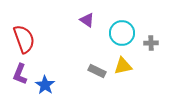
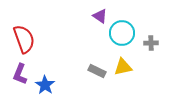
purple triangle: moved 13 px right, 4 px up
yellow triangle: moved 1 px down
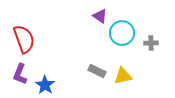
yellow triangle: moved 9 px down
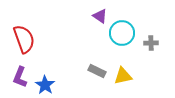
purple L-shape: moved 3 px down
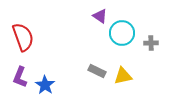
red semicircle: moved 1 px left, 2 px up
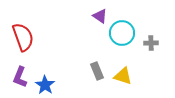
gray rectangle: rotated 42 degrees clockwise
yellow triangle: rotated 30 degrees clockwise
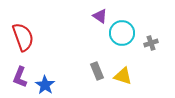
gray cross: rotated 16 degrees counterclockwise
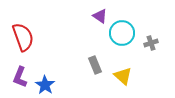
gray rectangle: moved 2 px left, 6 px up
yellow triangle: rotated 24 degrees clockwise
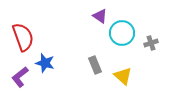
purple L-shape: rotated 30 degrees clockwise
blue star: moved 22 px up; rotated 18 degrees counterclockwise
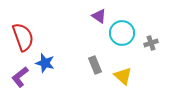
purple triangle: moved 1 px left
